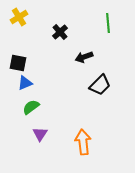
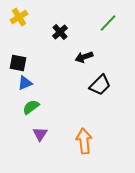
green line: rotated 48 degrees clockwise
orange arrow: moved 1 px right, 1 px up
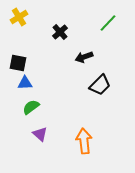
blue triangle: rotated 21 degrees clockwise
purple triangle: rotated 21 degrees counterclockwise
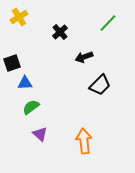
black square: moved 6 px left; rotated 30 degrees counterclockwise
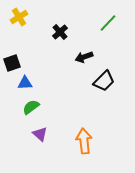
black trapezoid: moved 4 px right, 4 px up
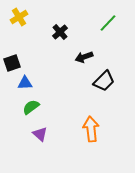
orange arrow: moved 7 px right, 12 px up
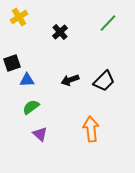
black arrow: moved 14 px left, 23 px down
blue triangle: moved 2 px right, 3 px up
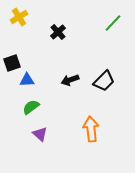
green line: moved 5 px right
black cross: moved 2 px left
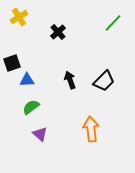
black arrow: rotated 90 degrees clockwise
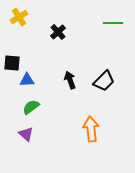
green line: rotated 48 degrees clockwise
black square: rotated 24 degrees clockwise
purple triangle: moved 14 px left
